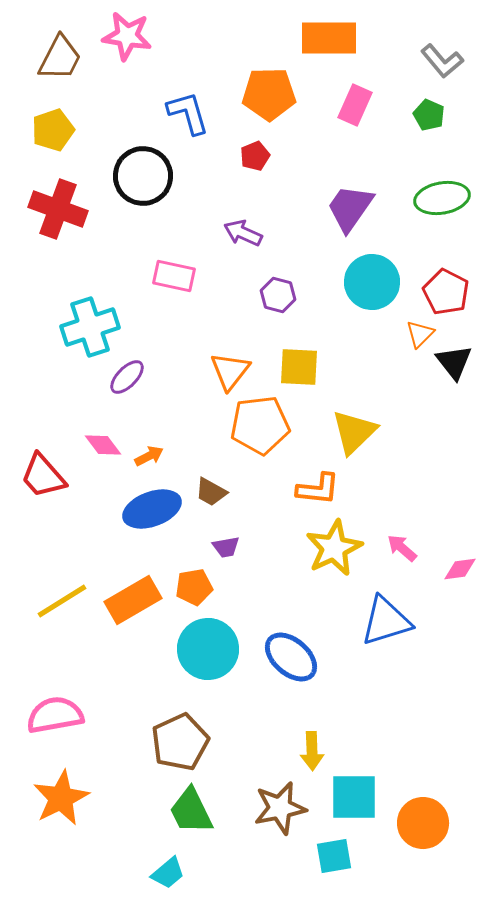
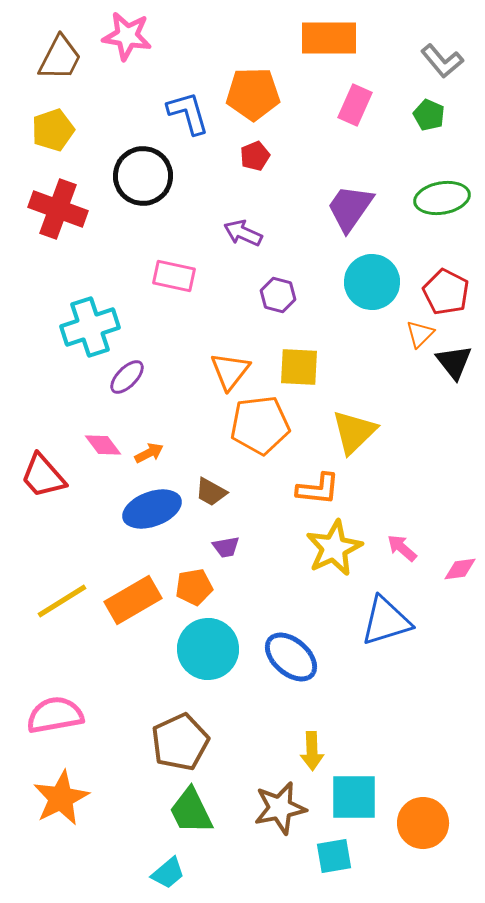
orange pentagon at (269, 94): moved 16 px left
orange arrow at (149, 456): moved 3 px up
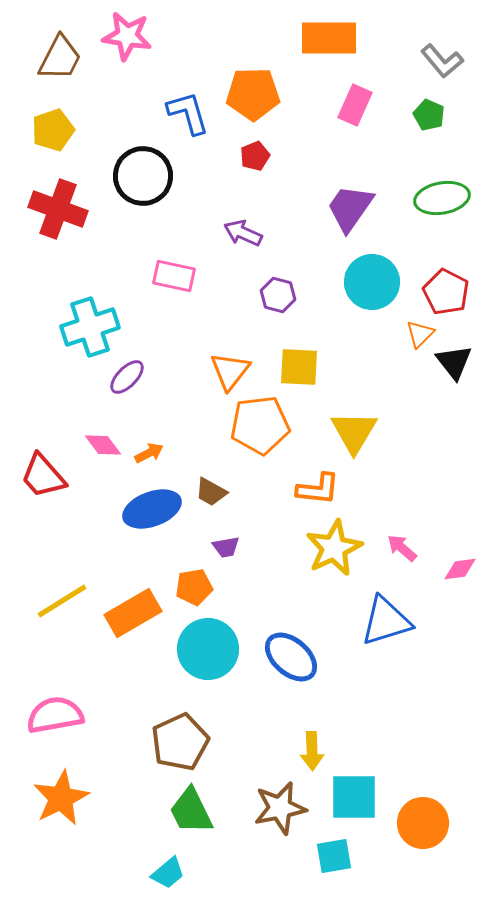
yellow triangle at (354, 432): rotated 15 degrees counterclockwise
orange rectangle at (133, 600): moved 13 px down
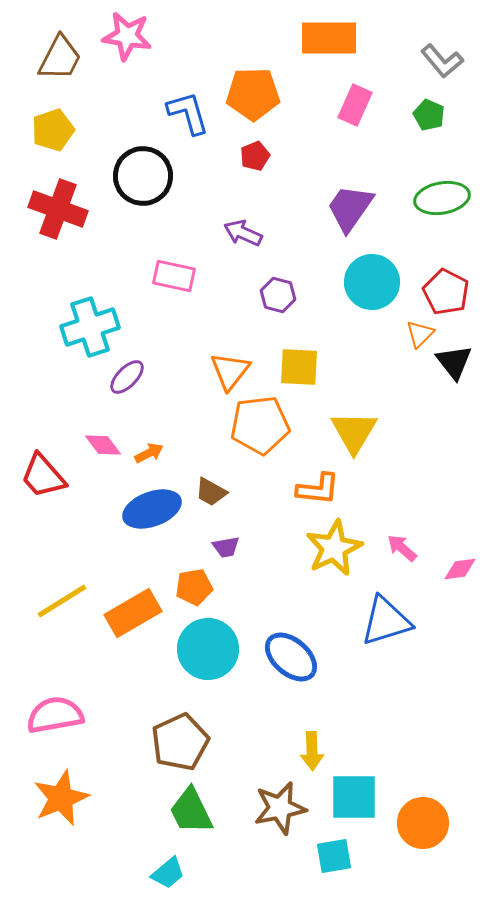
orange star at (61, 798): rotated 4 degrees clockwise
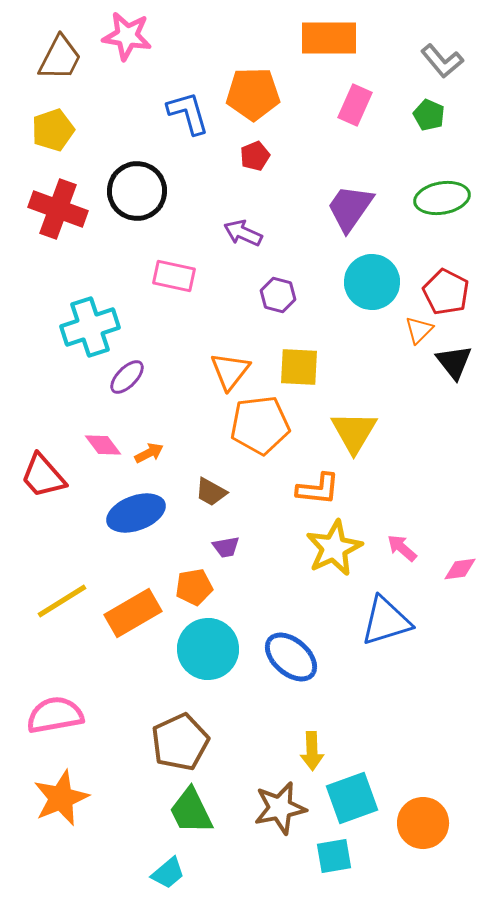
black circle at (143, 176): moved 6 px left, 15 px down
orange triangle at (420, 334): moved 1 px left, 4 px up
blue ellipse at (152, 509): moved 16 px left, 4 px down
cyan square at (354, 797): moved 2 px left, 1 px down; rotated 20 degrees counterclockwise
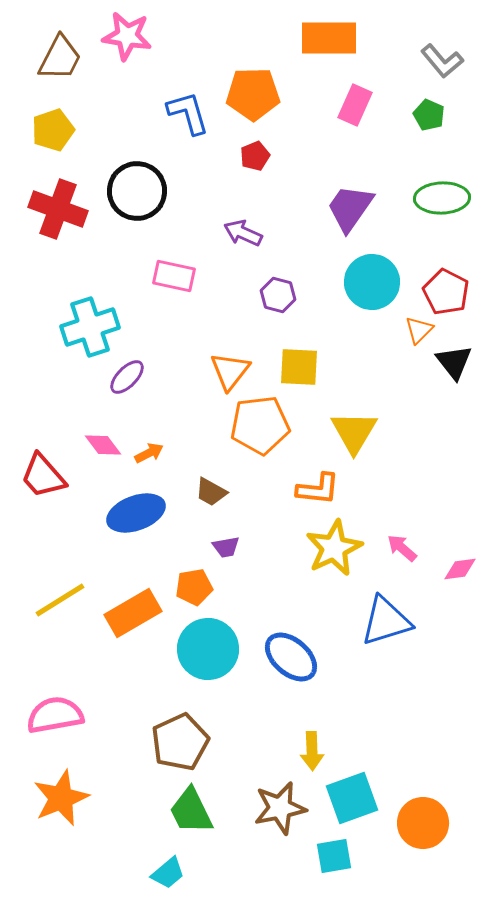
green ellipse at (442, 198): rotated 8 degrees clockwise
yellow line at (62, 601): moved 2 px left, 1 px up
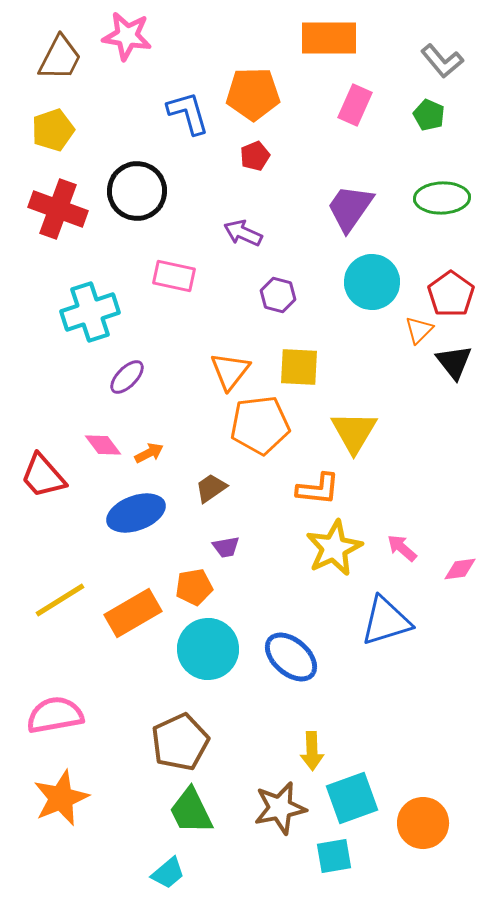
red pentagon at (446, 292): moved 5 px right, 2 px down; rotated 9 degrees clockwise
cyan cross at (90, 327): moved 15 px up
brown trapezoid at (211, 492): moved 4 px up; rotated 116 degrees clockwise
